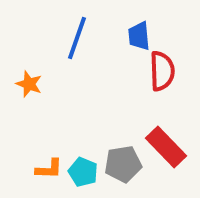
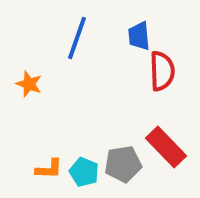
cyan pentagon: moved 1 px right
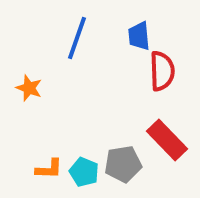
orange star: moved 4 px down
red rectangle: moved 1 px right, 7 px up
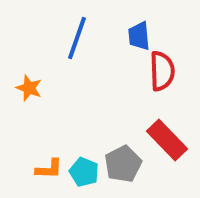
gray pentagon: rotated 18 degrees counterclockwise
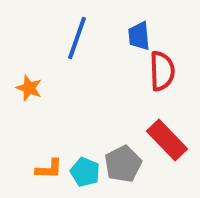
cyan pentagon: moved 1 px right
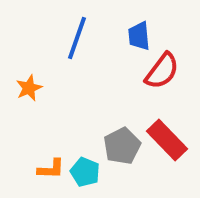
red semicircle: rotated 39 degrees clockwise
orange star: rotated 28 degrees clockwise
gray pentagon: moved 1 px left, 18 px up
orange L-shape: moved 2 px right
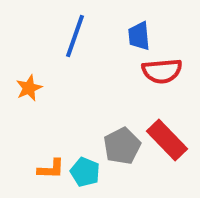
blue line: moved 2 px left, 2 px up
red semicircle: rotated 48 degrees clockwise
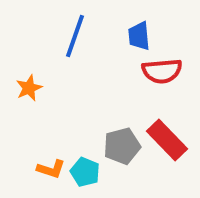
gray pentagon: rotated 12 degrees clockwise
orange L-shape: rotated 16 degrees clockwise
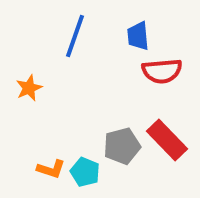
blue trapezoid: moved 1 px left
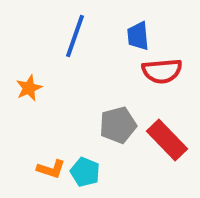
gray pentagon: moved 4 px left, 21 px up
